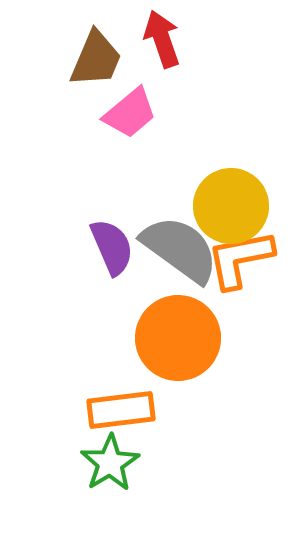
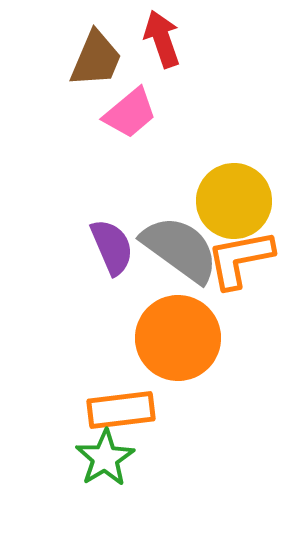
yellow circle: moved 3 px right, 5 px up
green star: moved 5 px left, 5 px up
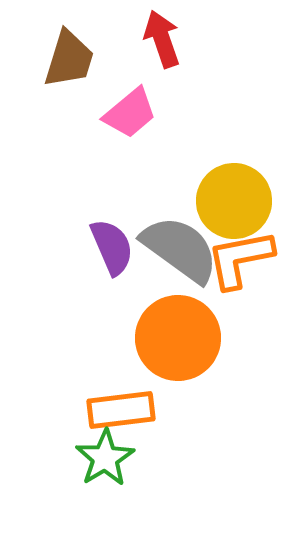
brown trapezoid: moved 27 px left; rotated 6 degrees counterclockwise
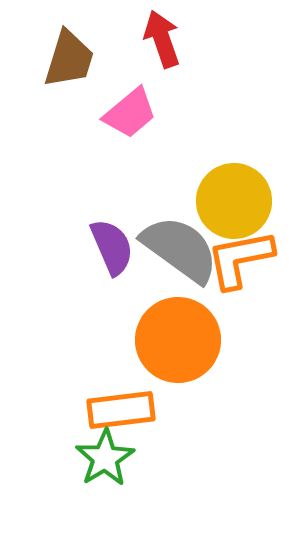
orange circle: moved 2 px down
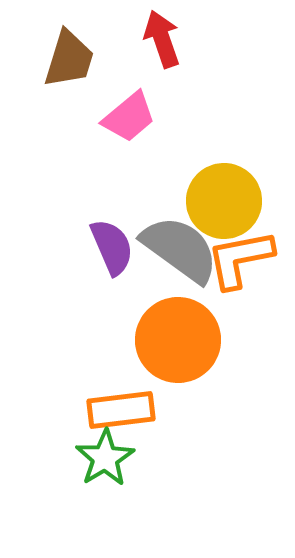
pink trapezoid: moved 1 px left, 4 px down
yellow circle: moved 10 px left
